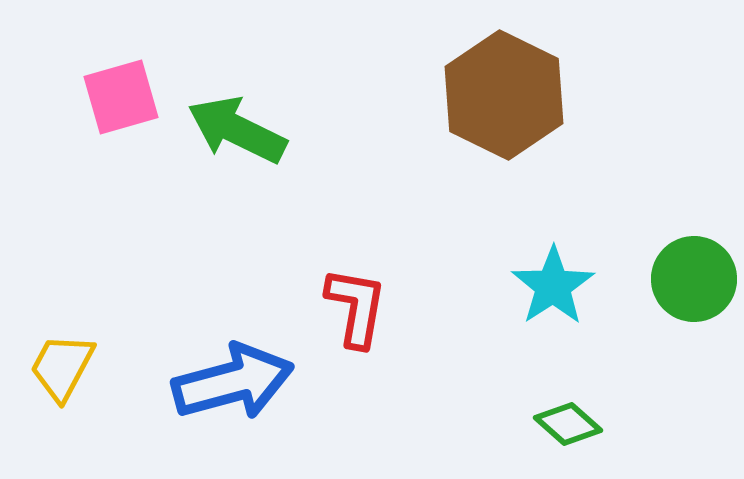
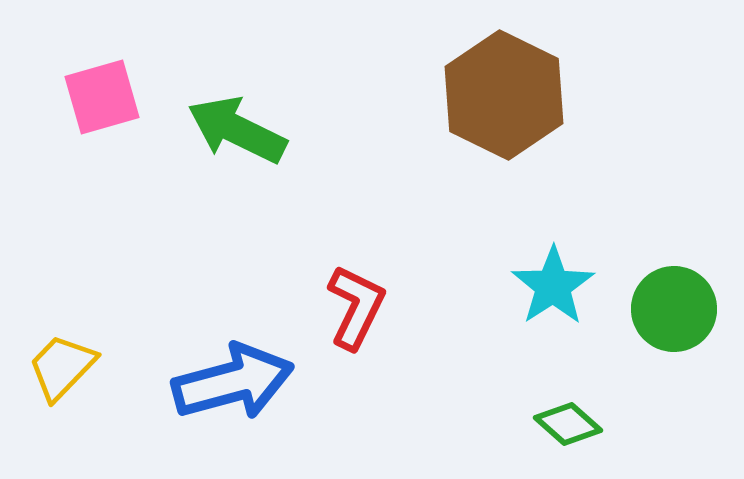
pink square: moved 19 px left
green circle: moved 20 px left, 30 px down
red L-shape: rotated 16 degrees clockwise
yellow trapezoid: rotated 16 degrees clockwise
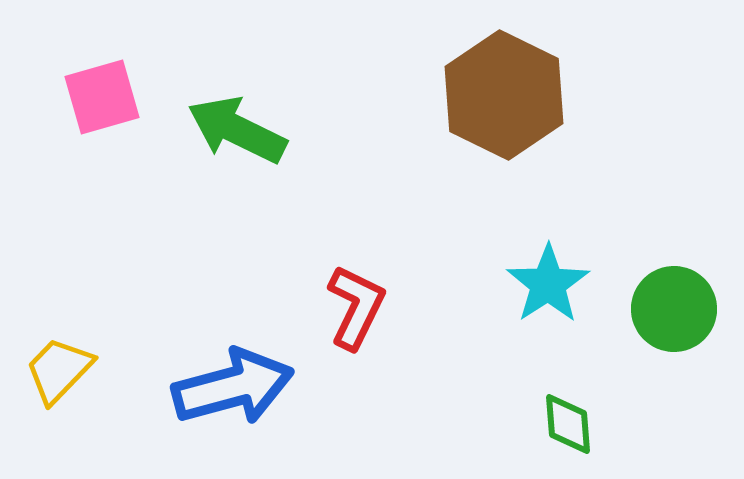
cyan star: moved 5 px left, 2 px up
yellow trapezoid: moved 3 px left, 3 px down
blue arrow: moved 5 px down
green diamond: rotated 44 degrees clockwise
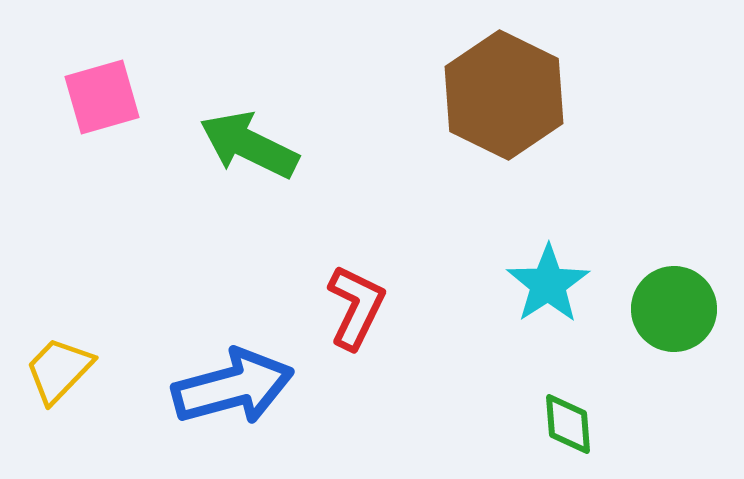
green arrow: moved 12 px right, 15 px down
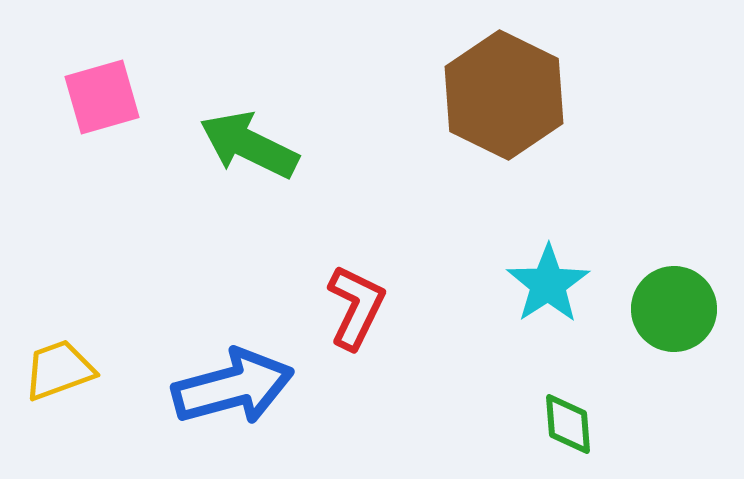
yellow trapezoid: rotated 26 degrees clockwise
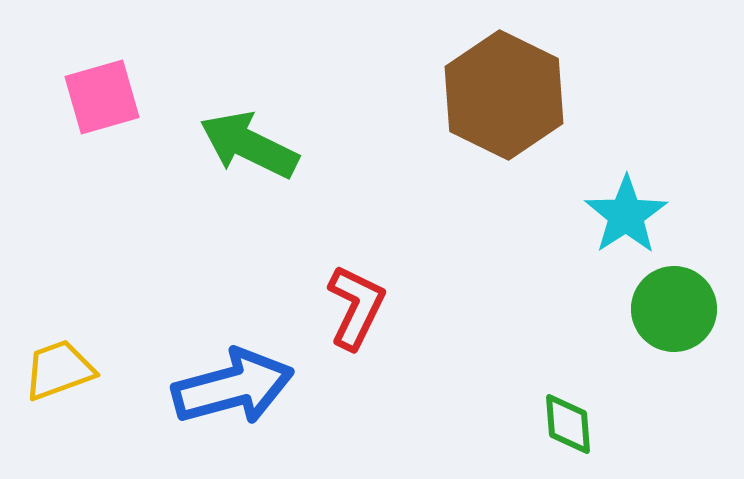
cyan star: moved 78 px right, 69 px up
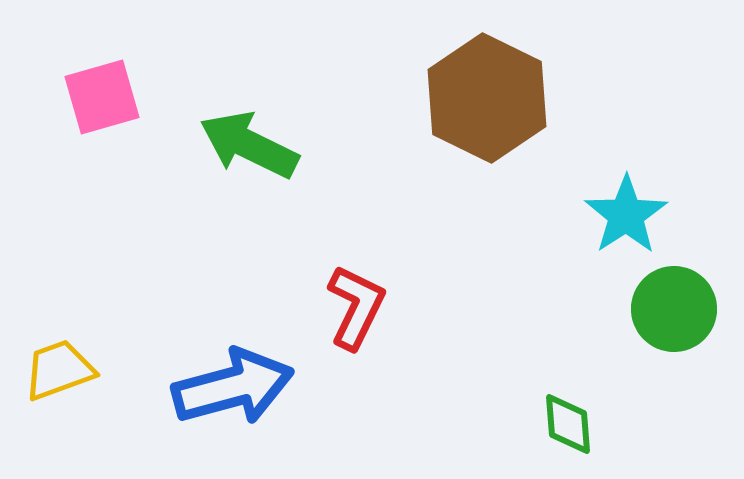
brown hexagon: moved 17 px left, 3 px down
